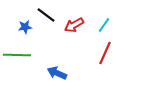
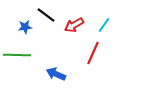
red line: moved 12 px left
blue arrow: moved 1 px left, 1 px down
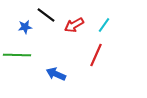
red line: moved 3 px right, 2 px down
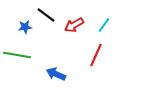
green line: rotated 8 degrees clockwise
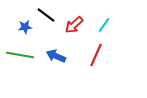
red arrow: rotated 12 degrees counterclockwise
green line: moved 3 px right
blue arrow: moved 18 px up
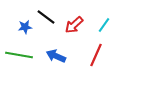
black line: moved 2 px down
green line: moved 1 px left
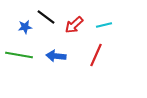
cyan line: rotated 42 degrees clockwise
blue arrow: rotated 18 degrees counterclockwise
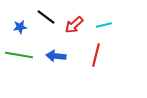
blue star: moved 5 px left
red line: rotated 10 degrees counterclockwise
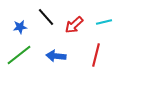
black line: rotated 12 degrees clockwise
cyan line: moved 3 px up
green line: rotated 48 degrees counterclockwise
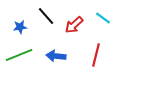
black line: moved 1 px up
cyan line: moved 1 px left, 4 px up; rotated 49 degrees clockwise
green line: rotated 16 degrees clockwise
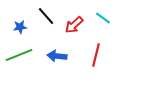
blue arrow: moved 1 px right
